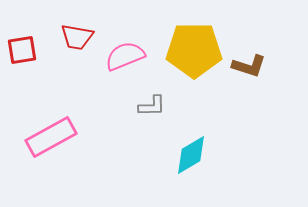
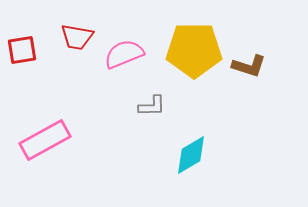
pink semicircle: moved 1 px left, 2 px up
pink rectangle: moved 6 px left, 3 px down
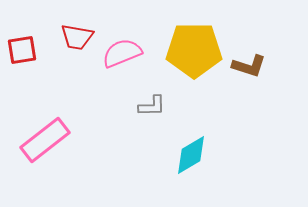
pink semicircle: moved 2 px left, 1 px up
pink rectangle: rotated 9 degrees counterclockwise
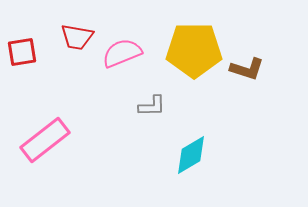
red square: moved 2 px down
brown L-shape: moved 2 px left, 3 px down
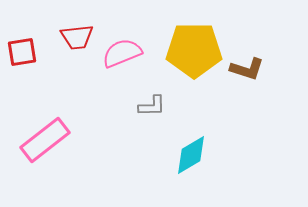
red trapezoid: rotated 16 degrees counterclockwise
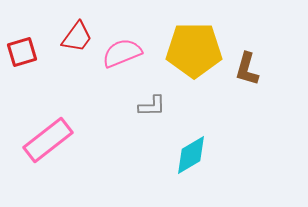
red trapezoid: rotated 48 degrees counterclockwise
red square: rotated 8 degrees counterclockwise
brown L-shape: rotated 88 degrees clockwise
pink rectangle: moved 3 px right
